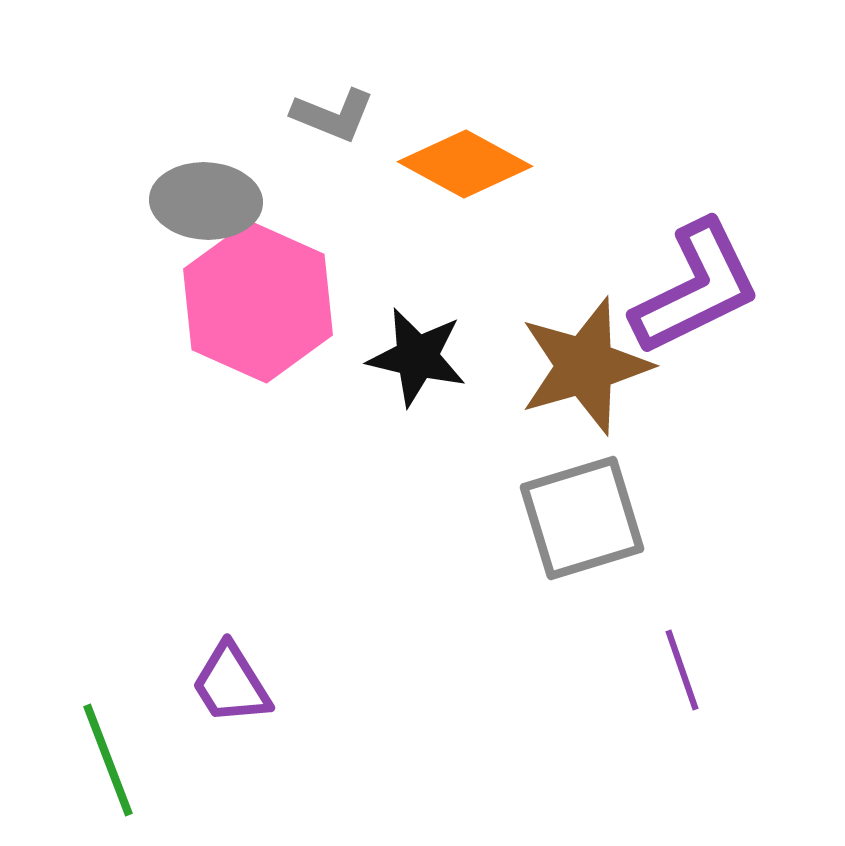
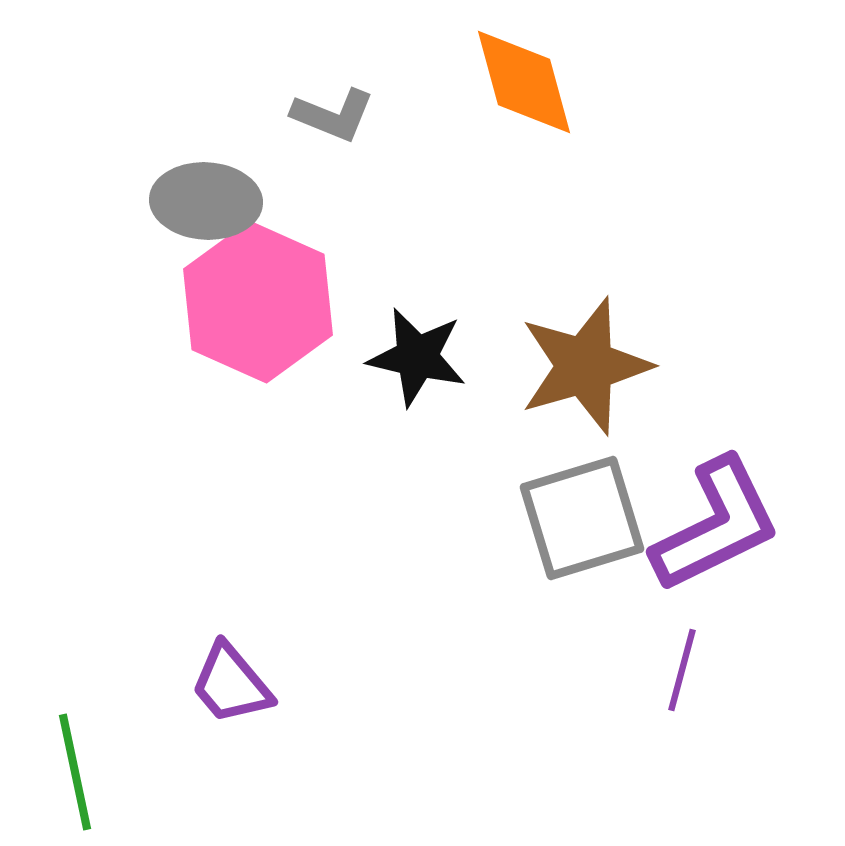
orange diamond: moved 59 px right, 82 px up; rotated 46 degrees clockwise
purple L-shape: moved 20 px right, 237 px down
purple line: rotated 34 degrees clockwise
purple trapezoid: rotated 8 degrees counterclockwise
green line: moved 33 px left, 12 px down; rotated 9 degrees clockwise
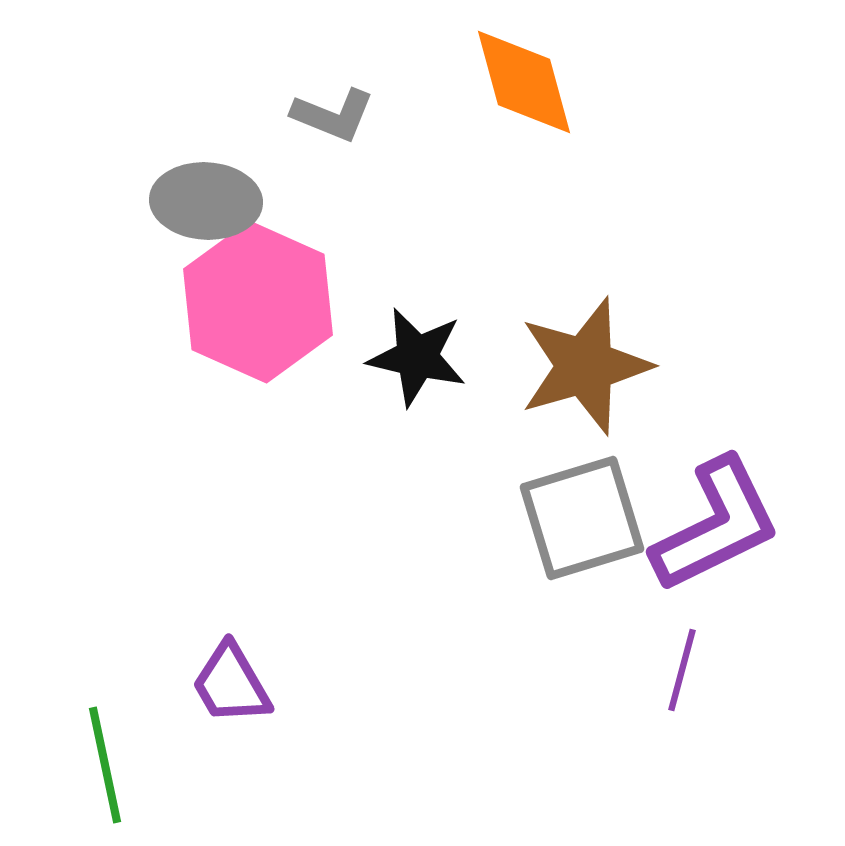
purple trapezoid: rotated 10 degrees clockwise
green line: moved 30 px right, 7 px up
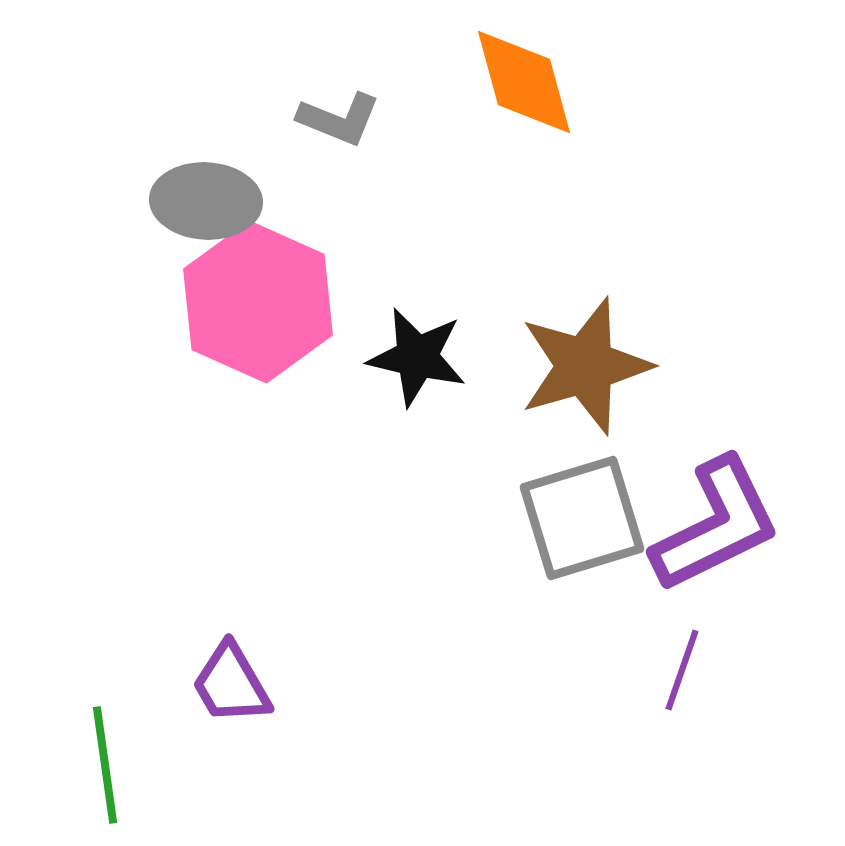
gray L-shape: moved 6 px right, 4 px down
purple line: rotated 4 degrees clockwise
green line: rotated 4 degrees clockwise
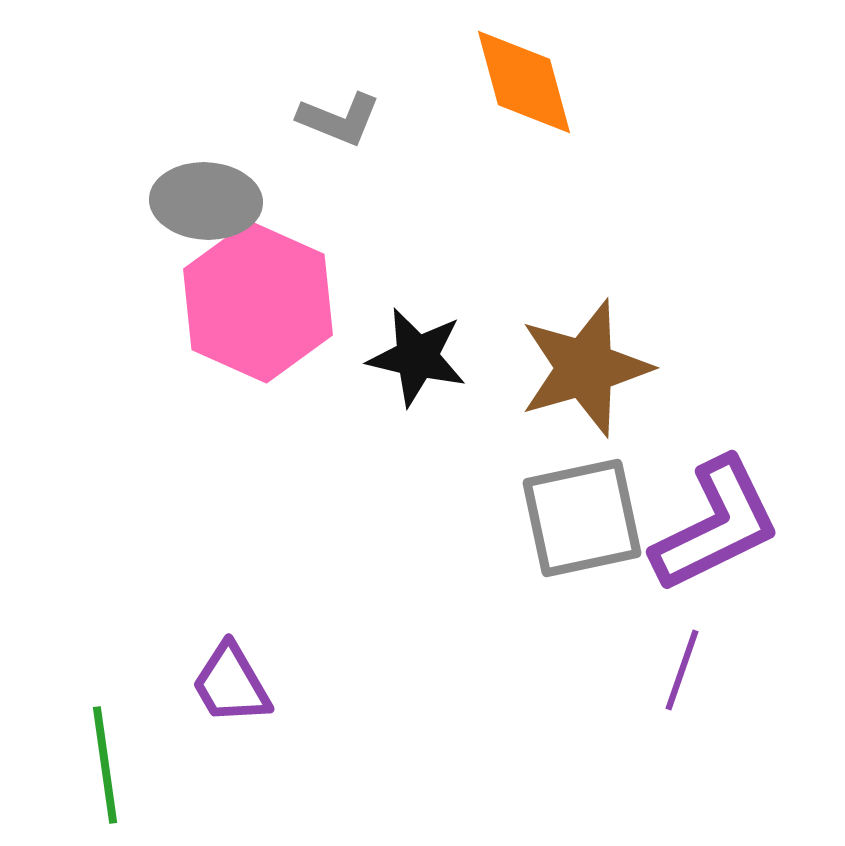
brown star: moved 2 px down
gray square: rotated 5 degrees clockwise
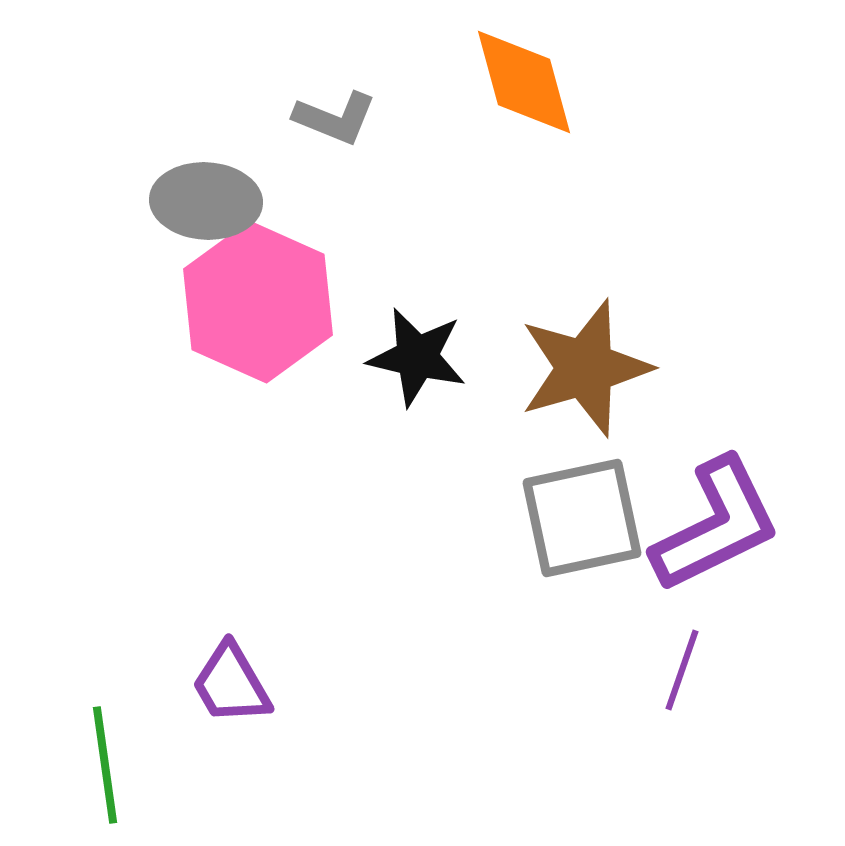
gray L-shape: moved 4 px left, 1 px up
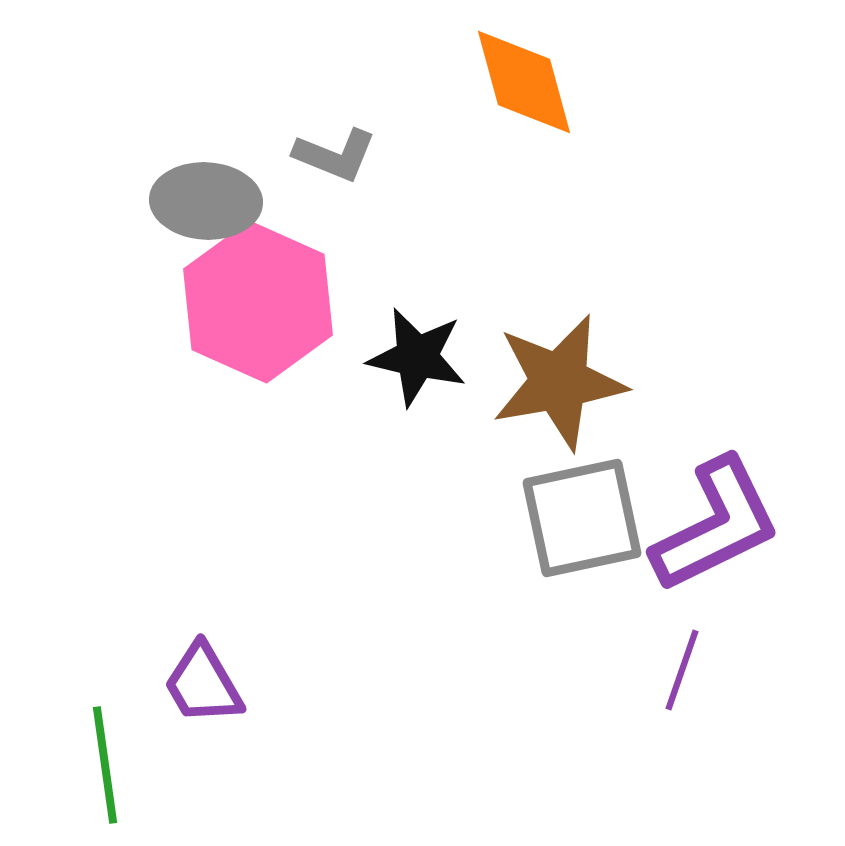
gray L-shape: moved 37 px down
brown star: moved 26 px left, 14 px down; rotated 6 degrees clockwise
purple trapezoid: moved 28 px left
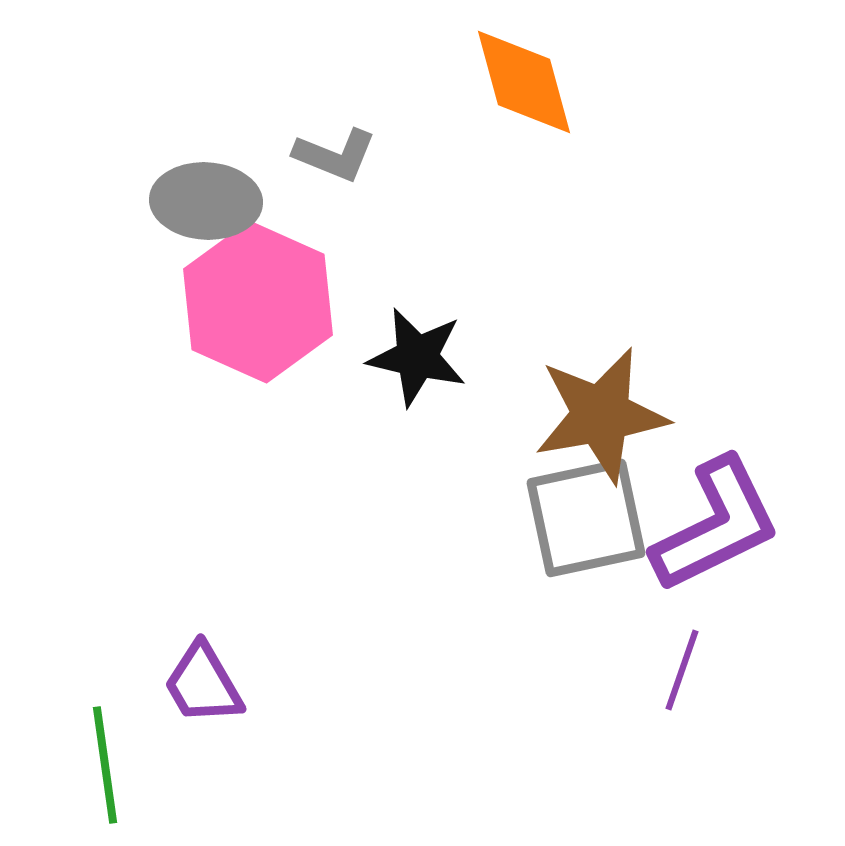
brown star: moved 42 px right, 33 px down
gray square: moved 4 px right
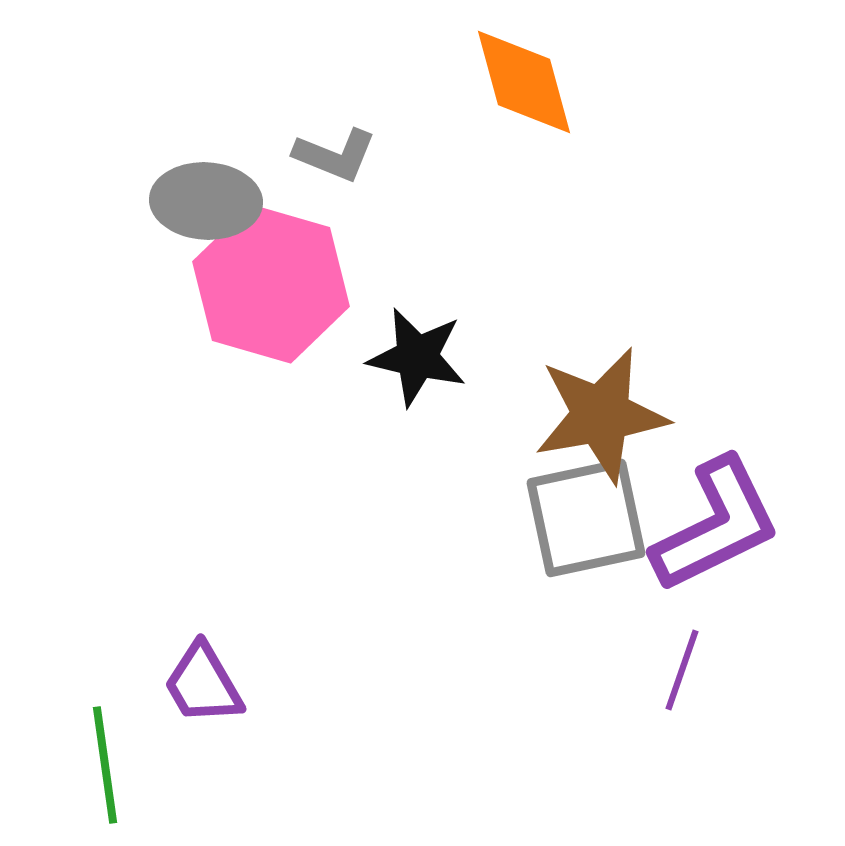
pink hexagon: moved 13 px right, 18 px up; rotated 8 degrees counterclockwise
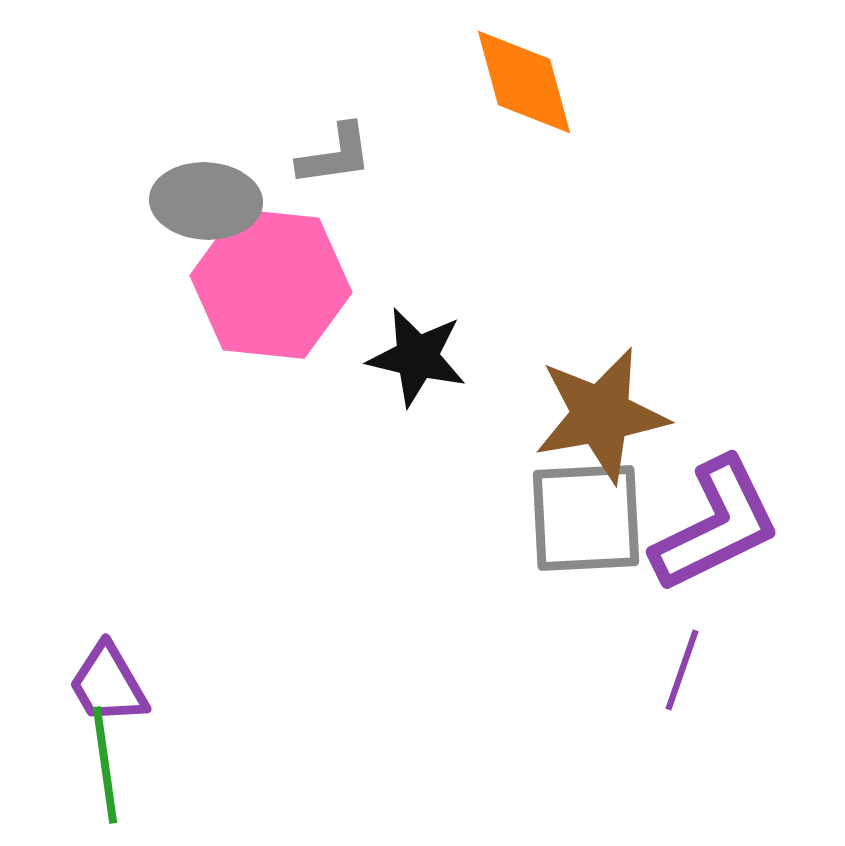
gray L-shape: rotated 30 degrees counterclockwise
pink hexagon: rotated 10 degrees counterclockwise
gray square: rotated 9 degrees clockwise
purple trapezoid: moved 95 px left
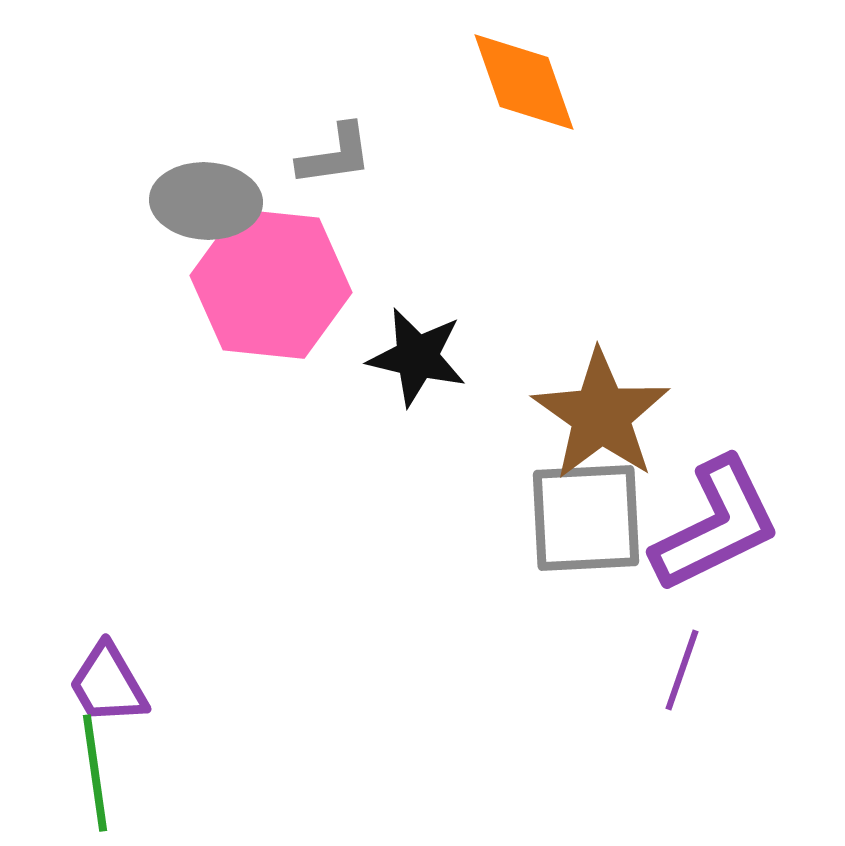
orange diamond: rotated 4 degrees counterclockwise
brown star: rotated 27 degrees counterclockwise
green line: moved 10 px left, 8 px down
